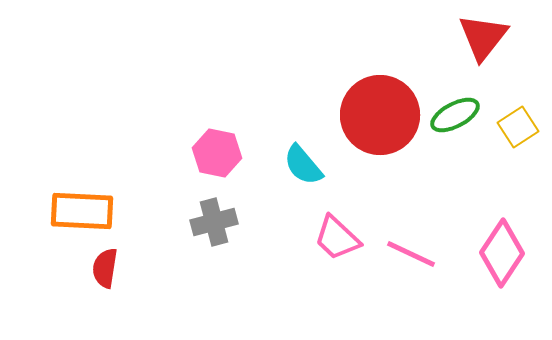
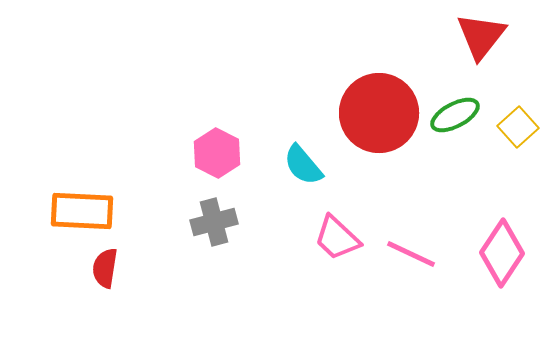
red triangle: moved 2 px left, 1 px up
red circle: moved 1 px left, 2 px up
yellow square: rotated 9 degrees counterclockwise
pink hexagon: rotated 15 degrees clockwise
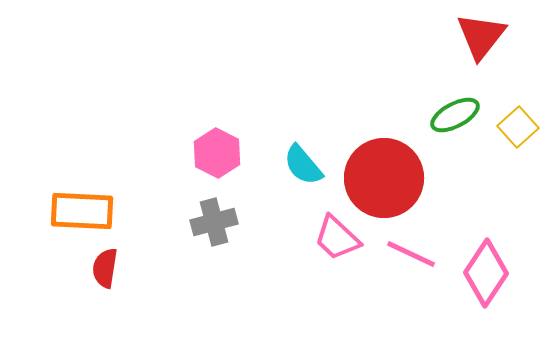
red circle: moved 5 px right, 65 px down
pink diamond: moved 16 px left, 20 px down
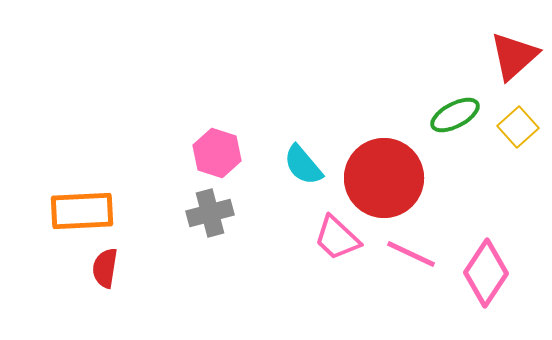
red triangle: moved 33 px right, 20 px down; rotated 10 degrees clockwise
pink hexagon: rotated 9 degrees counterclockwise
orange rectangle: rotated 6 degrees counterclockwise
gray cross: moved 4 px left, 9 px up
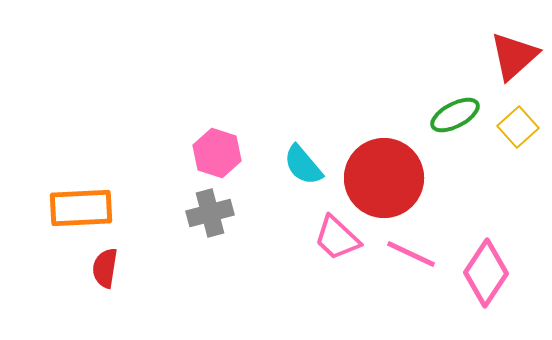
orange rectangle: moved 1 px left, 3 px up
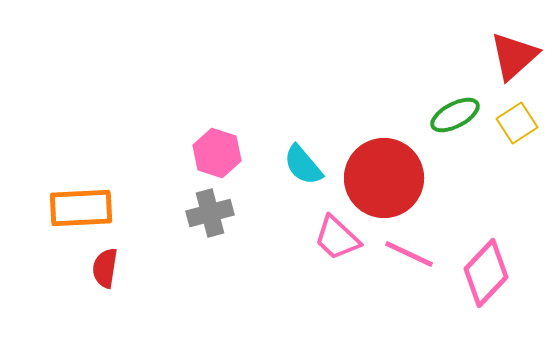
yellow square: moved 1 px left, 4 px up; rotated 9 degrees clockwise
pink line: moved 2 px left
pink diamond: rotated 10 degrees clockwise
